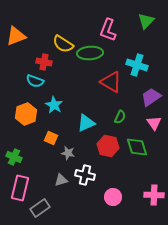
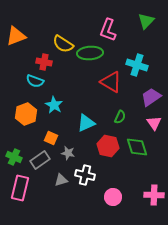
gray rectangle: moved 48 px up
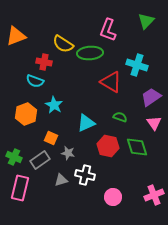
green semicircle: rotated 96 degrees counterclockwise
pink cross: rotated 24 degrees counterclockwise
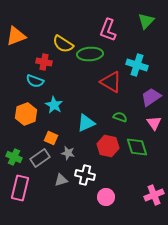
green ellipse: moved 1 px down
gray rectangle: moved 2 px up
pink circle: moved 7 px left
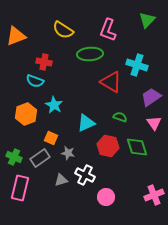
green triangle: moved 1 px right, 1 px up
yellow semicircle: moved 14 px up
white cross: rotated 12 degrees clockwise
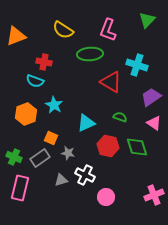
pink triangle: rotated 21 degrees counterclockwise
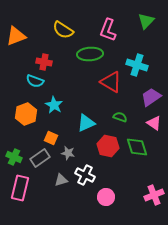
green triangle: moved 1 px left, 1 px down
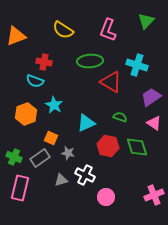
green ellipse: moved 7 px down
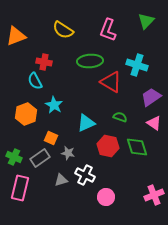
cyan semicircle: rotated 42 degrees clockwise
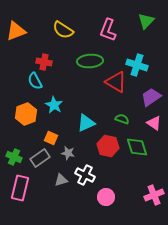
orange triangle: moved 5 px up
red triangle: moved 5 px right
green semicircle: moved 2 px right, 2 px down
